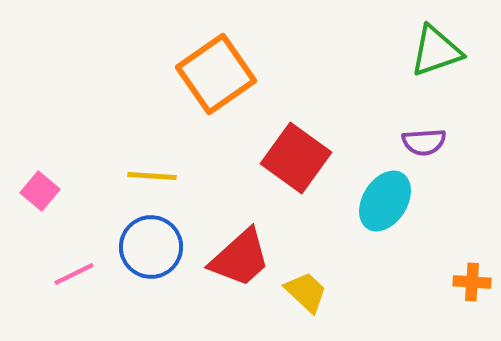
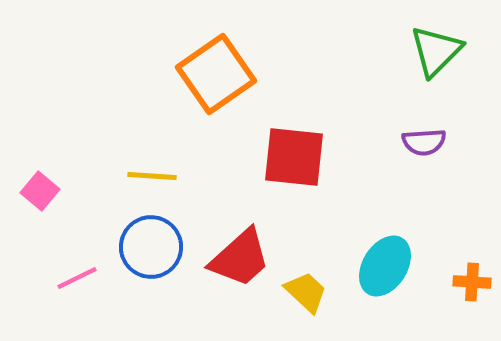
green triangle: rotated 26 degrees counterclockwise
red square: moved 2 px left, 1 px up; rotated 30 degrees counterclockwise
cyan ellipse: moved 65 px down
pink line: moved 3 px right, 4 px down
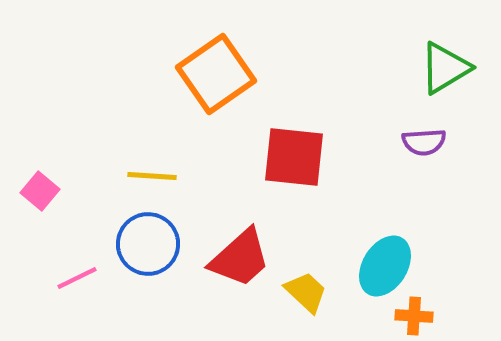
green triangle: moved 9 px right, 17 px down; rotated 14 degrees clockwise
blue circle: moved 3 px left, 3 px up
orange cross: moved 58 px left, 34 px down
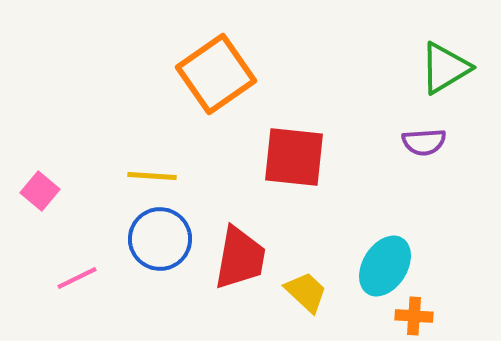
blue circle: moved 12 px right, 5 px up
red trapezoid: rotated 38 degrees counterclockwise
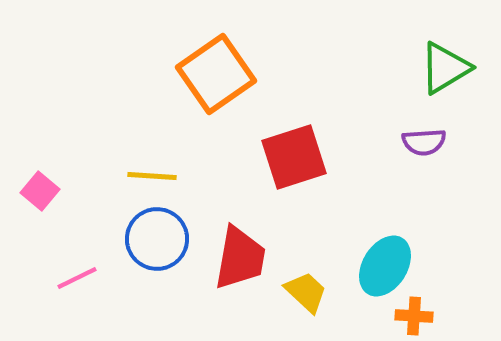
red square: rotated 24 degrees counterclockwise
blue circle: moved 3 px left
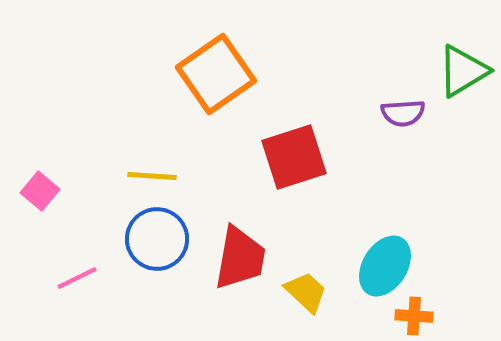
green triangle: moved 18 px right, 3 px down
purple semicircle: moved 21 px left, 29 px up
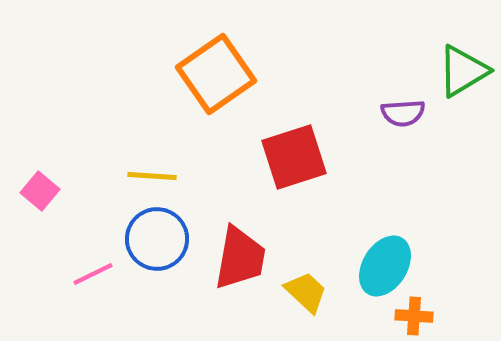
pink line: moved 16 px right, 4 px up
